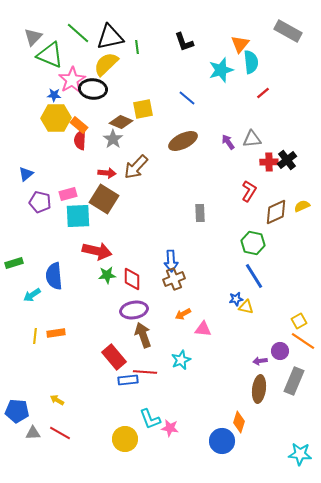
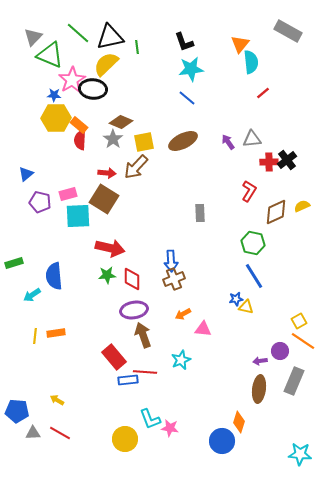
cyan star at (221, 70): moved 30 px left, 1 px up; rotated 10 degrees clockwise
yellow square at (143, 109): moved 1 px right, 33 px down
red arrow at (97, 251): moved 13 px right, 3 px up
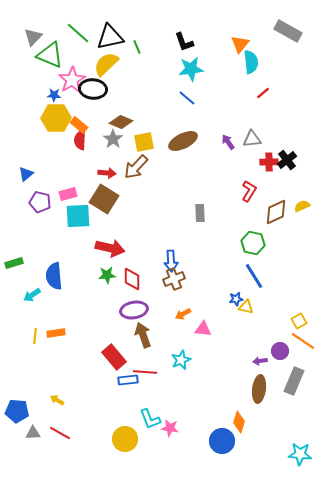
green line at (137, 47): rotated 16 degrees counterclockwise
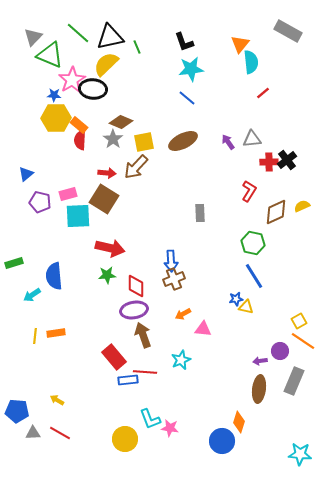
red diamond at (132, 279): moved 4 px right, 7 px down
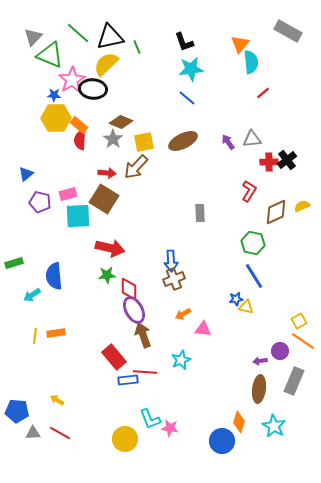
red diamond at (136, 286): moved 7 px left, 3 px down
purple ellipse at (134, 310): rotated 72 degrees clockwise
cyan star at (300, 454): moved 26 px left, 28 px up; rotated 25 degrees clockwise
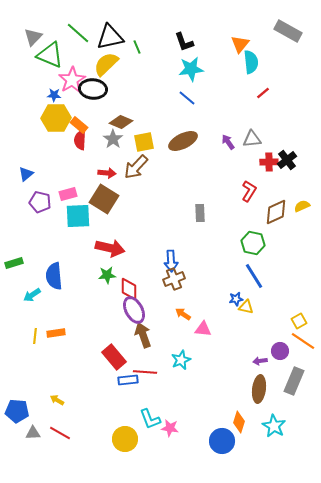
orange arrow at (183, 314): rotated 63 degrees clockwise
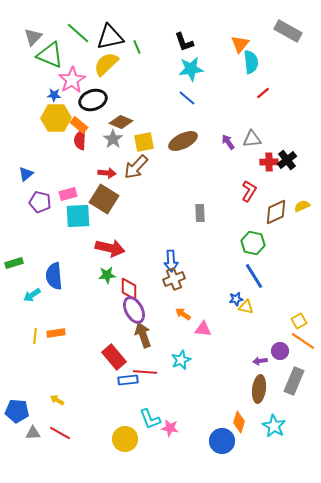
black ellipse at (93, 89): moved 11 px down; rotated 24 degrees counterclockwise
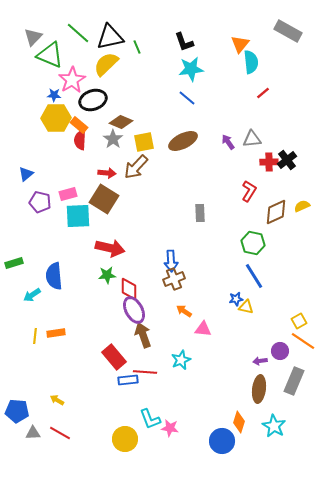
orange arrow at (183, 314): moved 1 px right, 3 px up
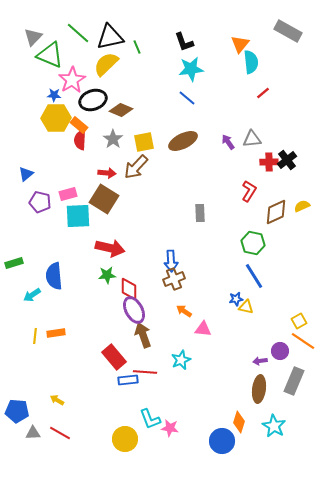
brown diamond at (121, 122): moved 12 px up
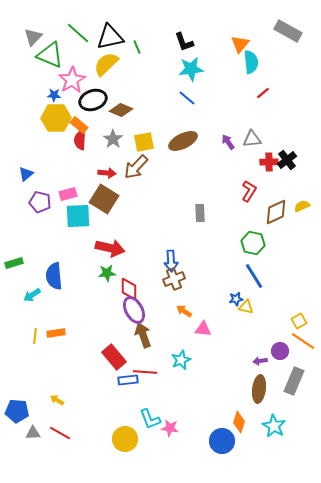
green star at (107, 275): moved 2 px up
